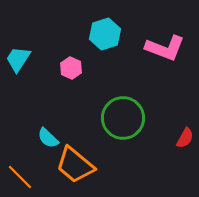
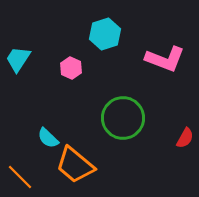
pink L-shape: moved 11 px down
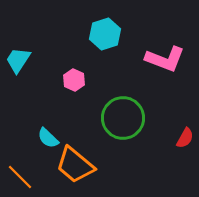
cyan trapezoid: moved 1 px down
pink hexagon: moved 3 px right, 12 px down
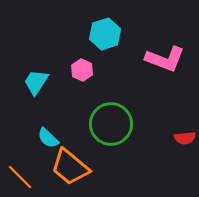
cyan trapezoid: moved 18 px right, 22 px down
pink hexagon: moved 8 px right, 10 px up
green circle: moved 12 px left, 6 px down
red semicircle: rotated 55 degrees clockwise
orange trapezoid: moved 5 px left, 2 px down
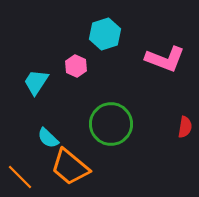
pink hexagon: moved 6 px left, 4 px up
red semicircle: moved 11 px up; rotated 75 degrees counterclockwise
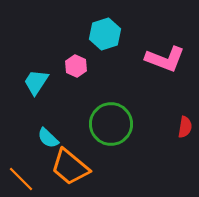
orange line: moved 1 px right, 2 px down
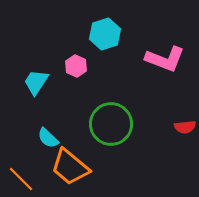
red semicircle: rotated 75 degrees clockwise
